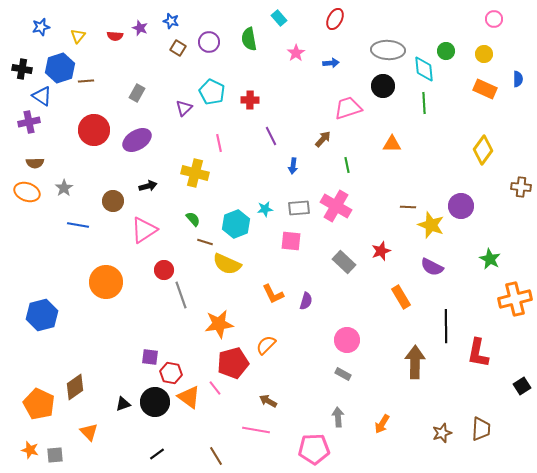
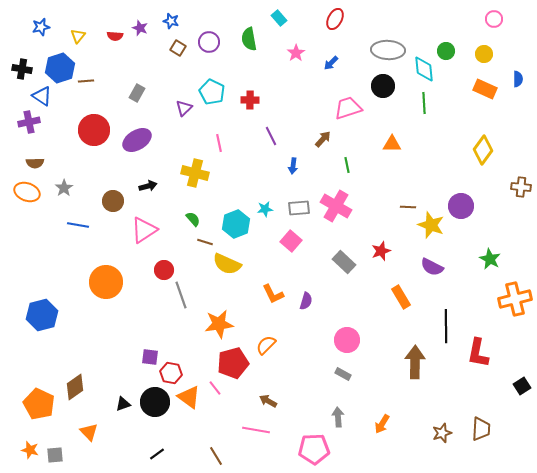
blue arrow at (331, 63): rotated 140 degrees clockwise
pink square at (291, 241): rotated 35 degrees clockwise
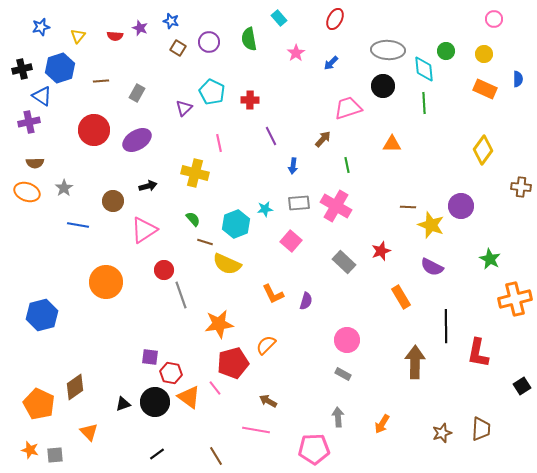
black cross at (22, 69): rotated 24 degrees counterclockwise
brown line at (86, 81): moved 15 px right
gray rectangle at (299, 208): moved 5 px up
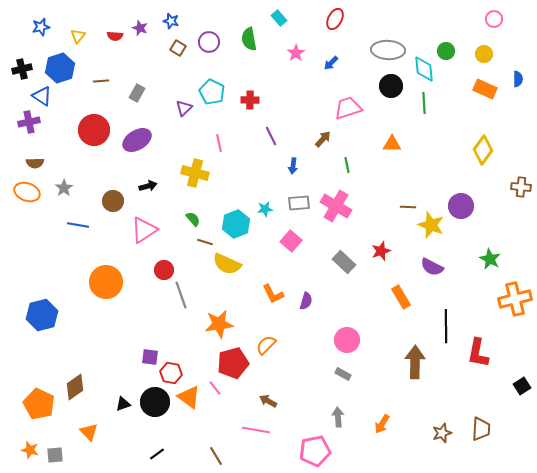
black circle at (383, 86): moved 8 px right
pink pentagon at (314, 449): moved 1 px right, 2 px down; rotated 8 degrees counterclockwise
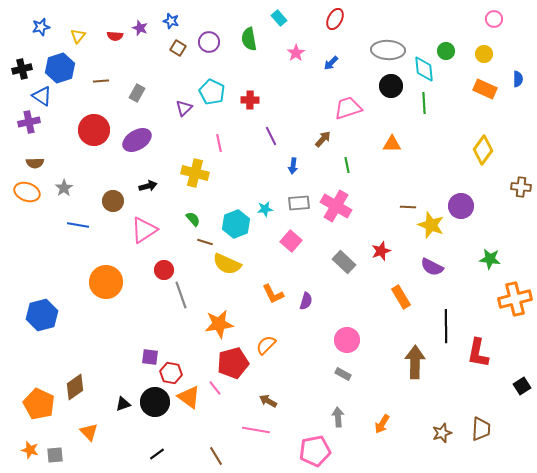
green star at (490, 259): rotated 20 degrees counterclockwise
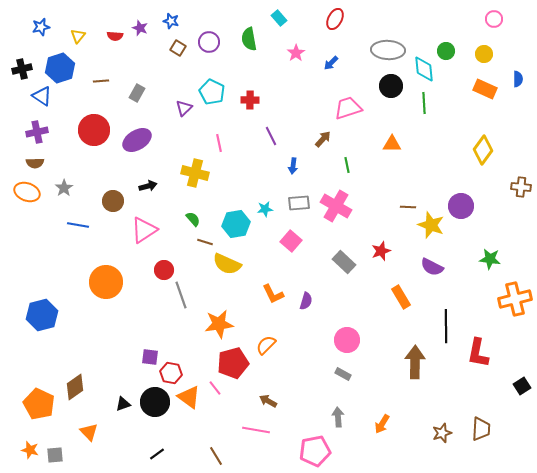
purple cross at (29, 122): moved 8 px right, 10 px down
cyan hexagon at (236, 224): rotated 12 degrees clockwise
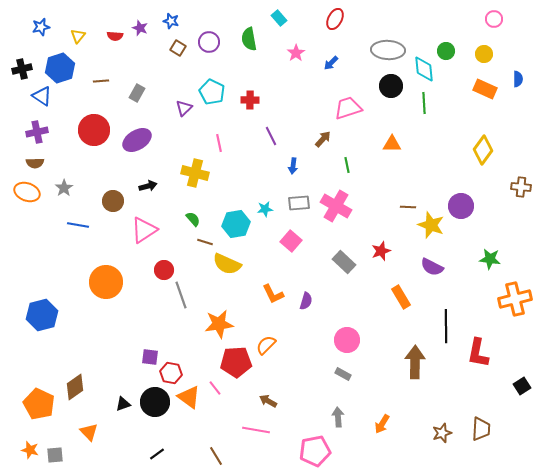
red pentagon at (233, 363): moved 3 px right, 1 px up; rotated 12 degrees clockwise
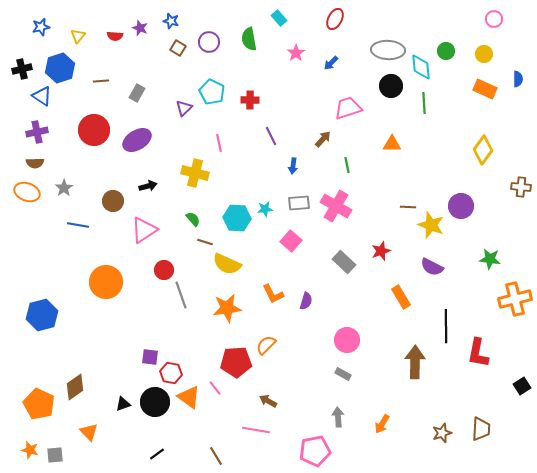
cyan diamond at (424, 69): moved 3 px left, 2 px up
cyan hexagon at (236, 224): moved 1 px right, 6 px up; rotated 12 degrees clockwise
orange star at (219, 324): moved 8 px right, 16 px up
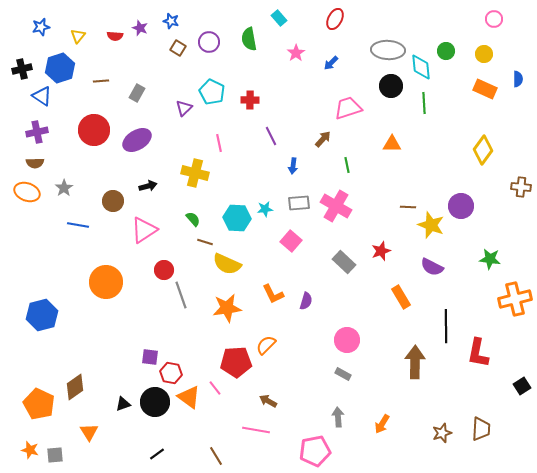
orange triangle at (89, 432): rotated 12 degrees clockwise
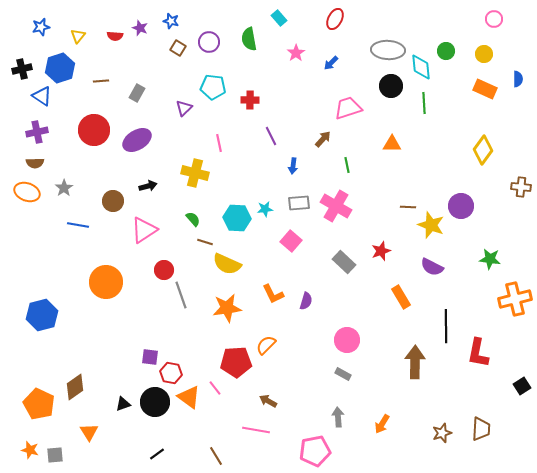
cyan pentagon at (212, 92): moved 1 px right, 5 px up; rotated 20 degrees counterclockwise
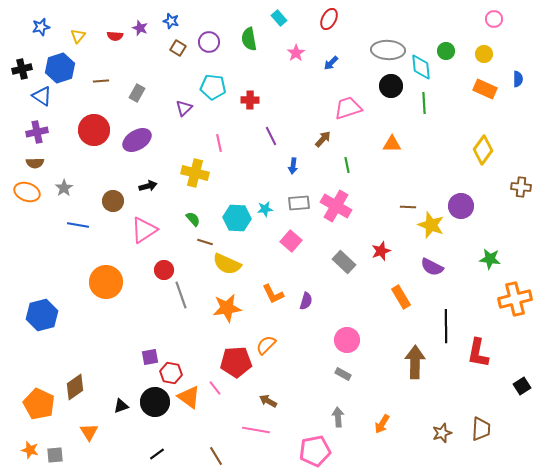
red ellipse at (335, 19): moved 6 px left
purple square at (150, 357): rotated 18 degrees counterclockwise
black triangle at (123, 404): moved 2 px left, 2 px down
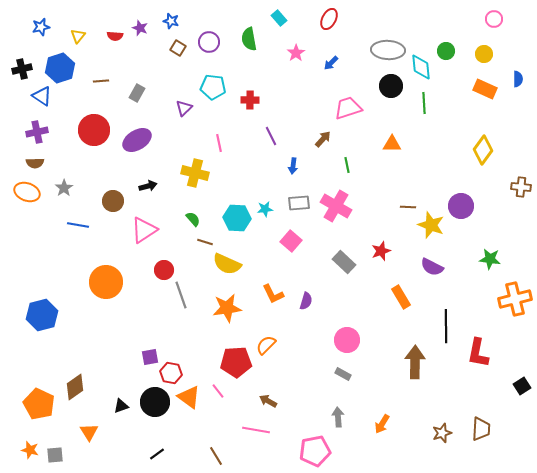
pink line at (215, 388): moved 3 px right, 3 px down
